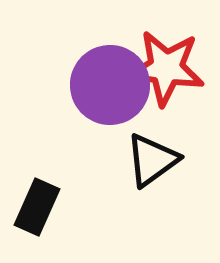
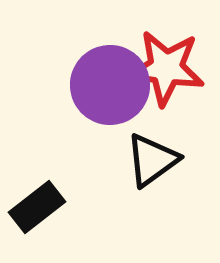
black rectangle: rotated 28 degrees clockwise
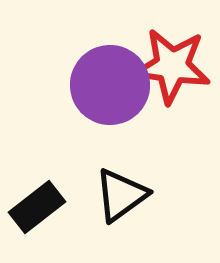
red star: moved 6 px right, 2 px up
black triangle: moved 31 px left, 35 px down
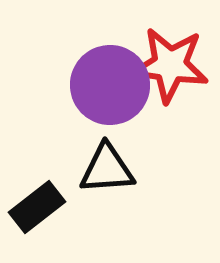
red star: moved 2 px left, 1 px up
black triangle: moved 14 px left, 26 px up; rotated 32 degrees clockwise
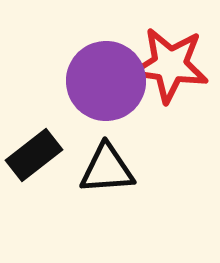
purple circle: moved 4 px left, 4 px up
black rectangle: moved 3 px left, 52 px up
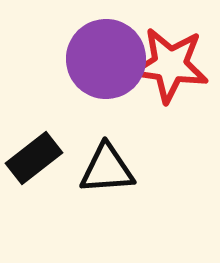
purple circle: moved 22 px up
black rectangle: moved 3 px down
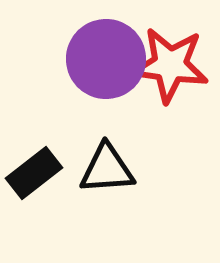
black rectangle: moved 15 px down
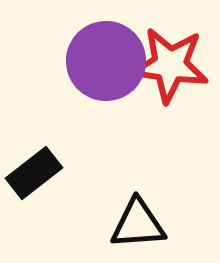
purple circle: moved 2 px down
black triangle: moved 31 px right, 55 px down
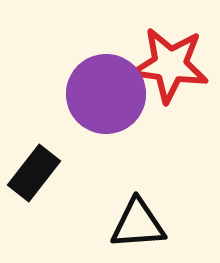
purple circle: moved 33 px down
black rectangle: rotated 14 degrees counterclockwise
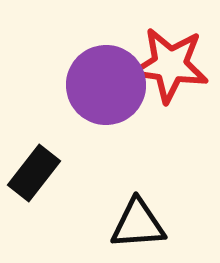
purple circle: moved 9 px up
